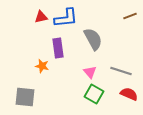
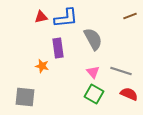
pink triangle: moved 3 px right
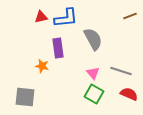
pink triangle: moved 1 px down
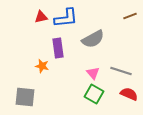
gray semicircle: rotated 90 degrees clockwise
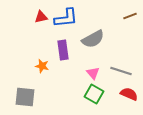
purple rectangle: moved 5 px right, 2 px down
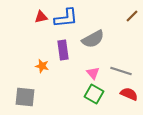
brown line: moved 2 px right; rotated 24 degrees counterclockwise
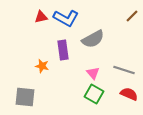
blue L-shape: rotated 35 degrees clockwise
gray line: moved 3 px right, 1 px up
